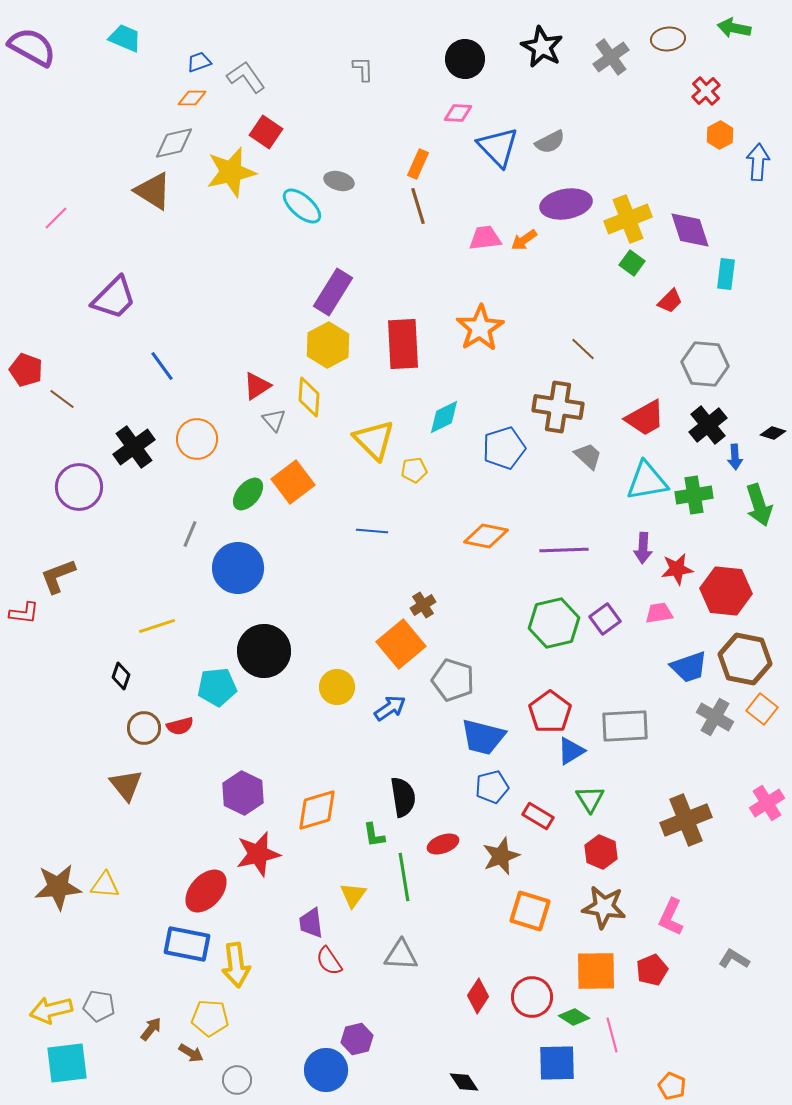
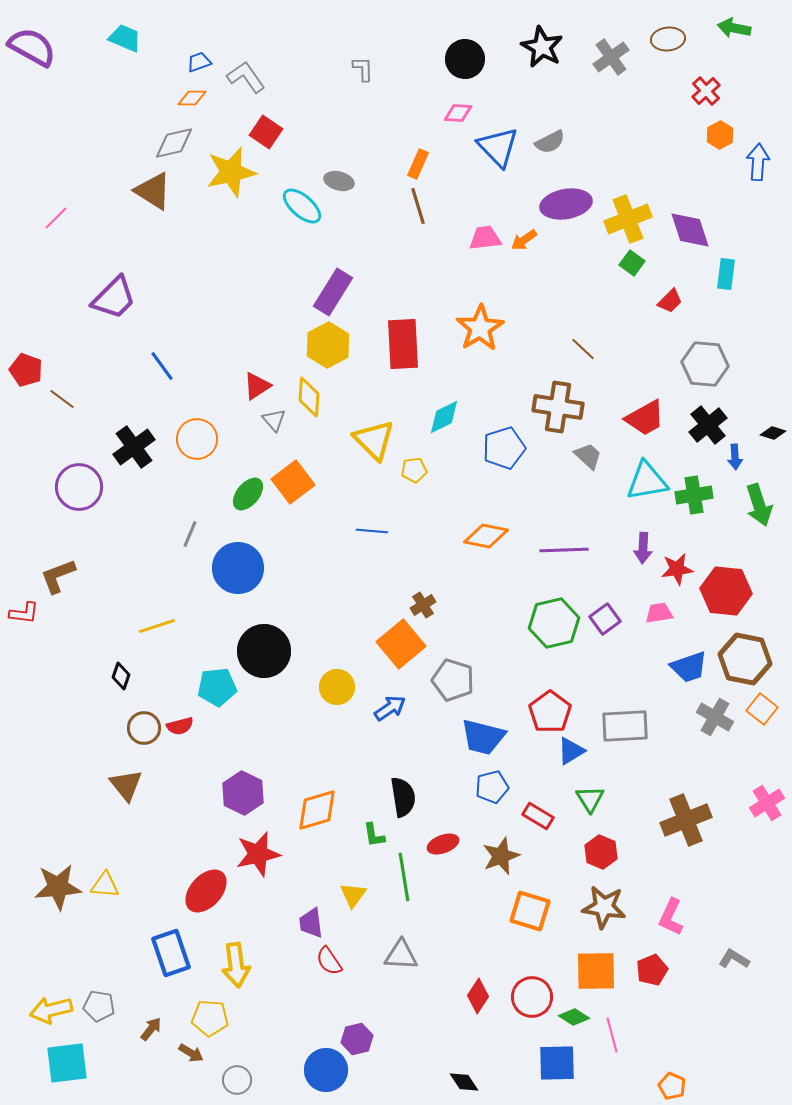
blue rectangle at (187, 944): moved 16 px left, 9 px down; rotated 60 degrees clockwise
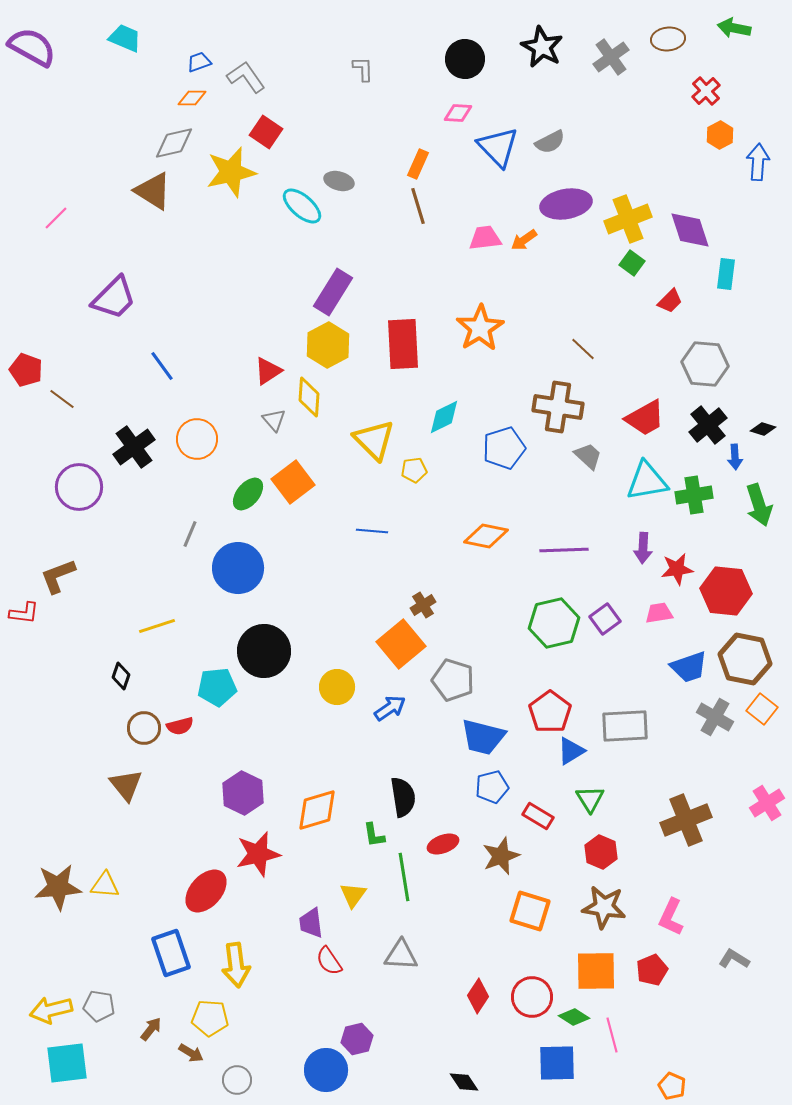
red triangle at (257, 386): moved 11 px right, 15 px up
black diamond at (773, 433): moved 10 px left, 4 px up
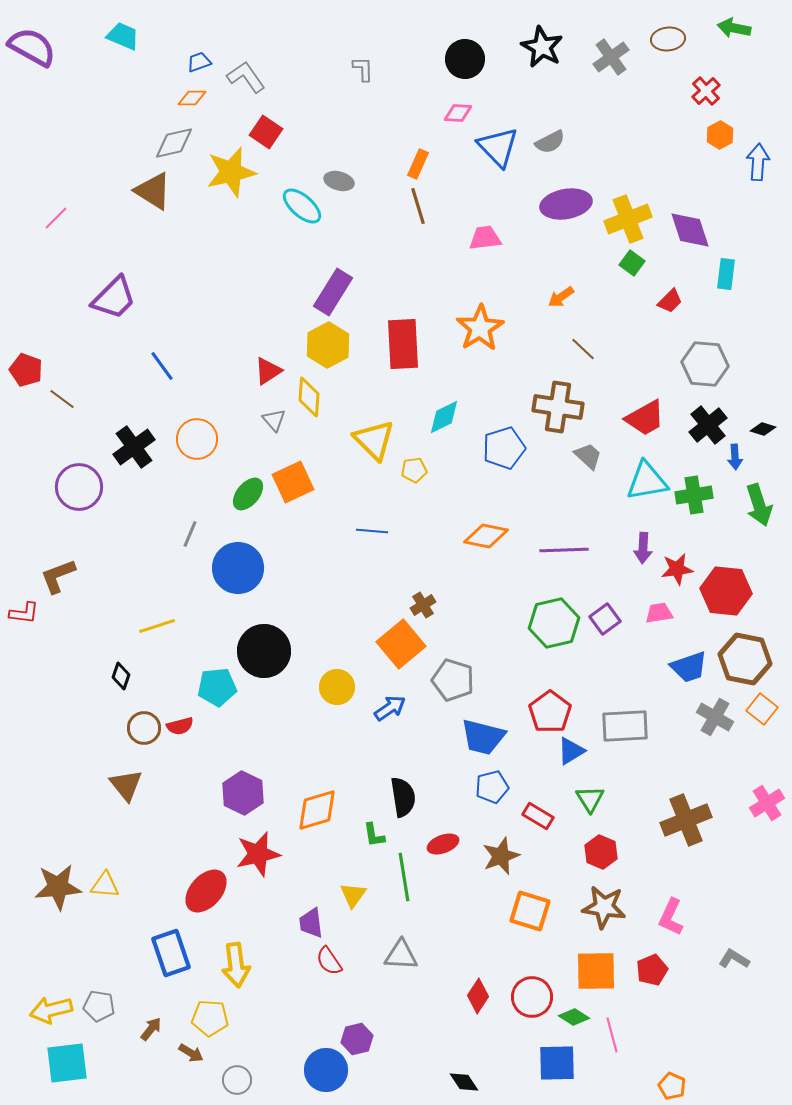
cyan trapezoid at (125, 38): moved 2 px left, 2 px up
orange arrow at (524, 240): moved 37 px right, 57 px down
orange square at (293, 482): rotated 12 degrees clockwise
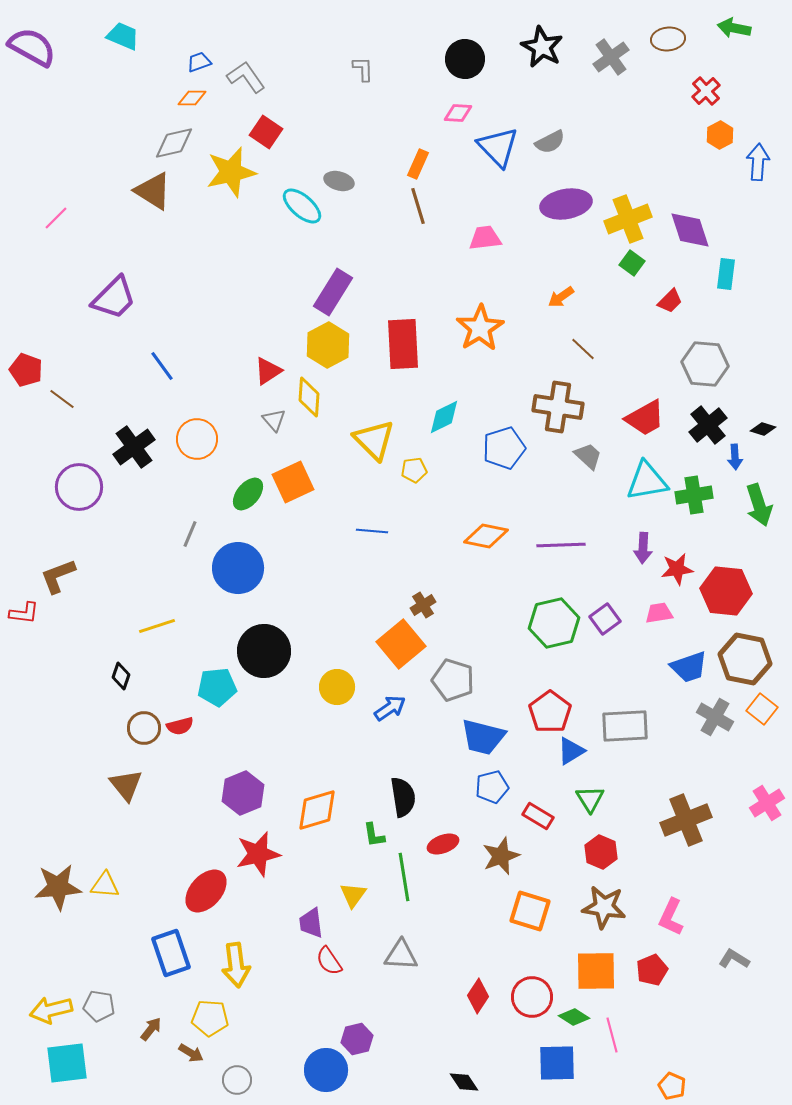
purple line at (564, 550): moved 3 px left, 5 px up
purple hexagon at (243, 793): rotated 12 degrees clockwise
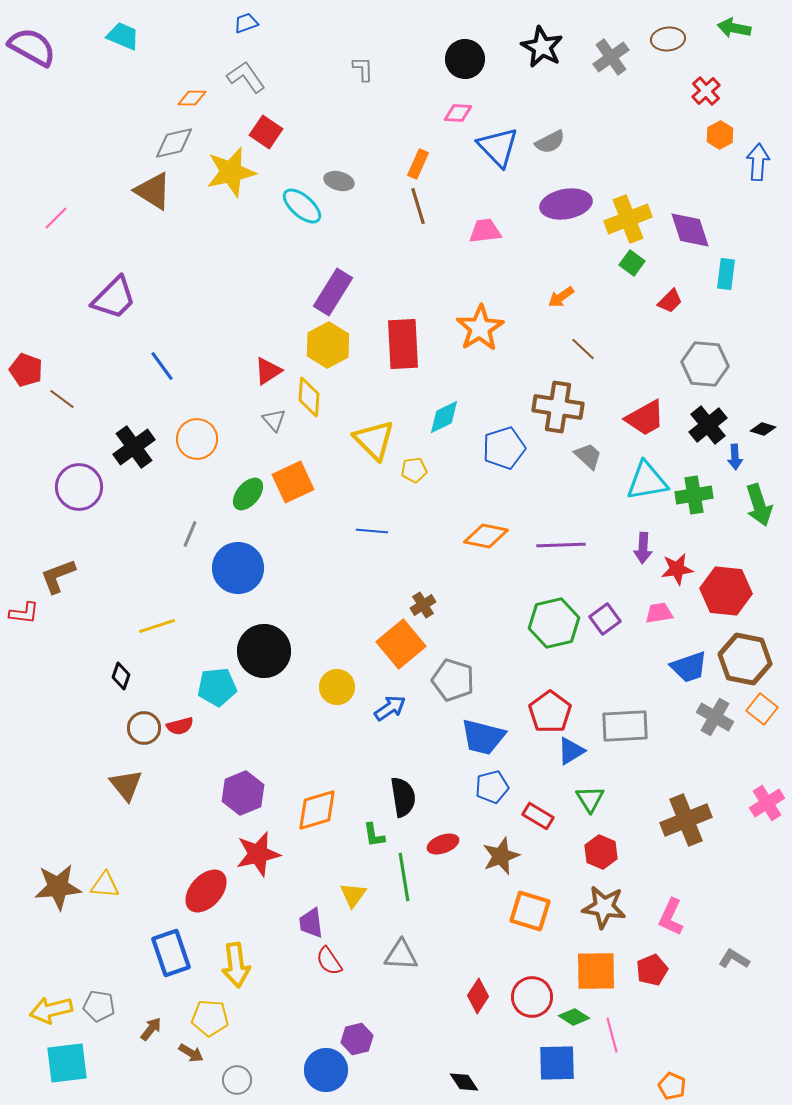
blue trapezoid at (199, 62): moved 47 px right, 39 px up
pink trapezoid at (485, 238): moved 7 px up
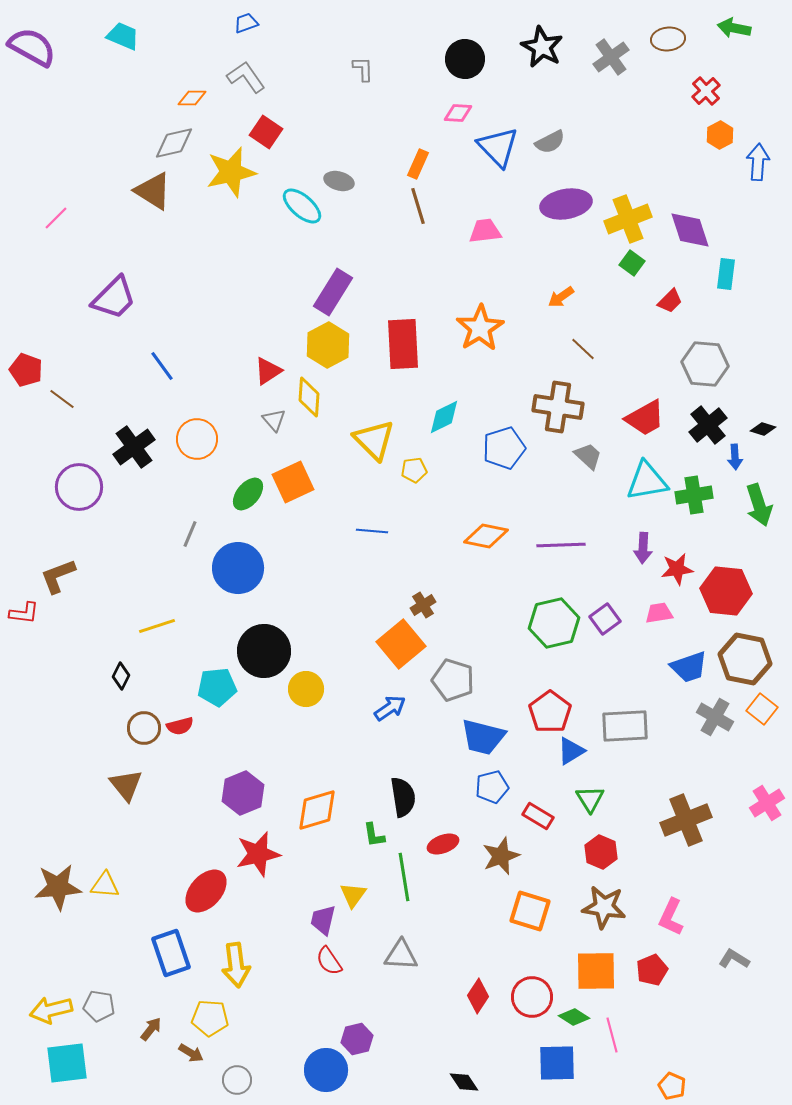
black diamond at (121, 676): rotated 8 degrees clockwise
yellow circle at (337, 687): moved 31 px left, 2 px down
purple trapezoid at (311, 923): moved 12 px right, 3 px up; rotated 20 degrees clockwise
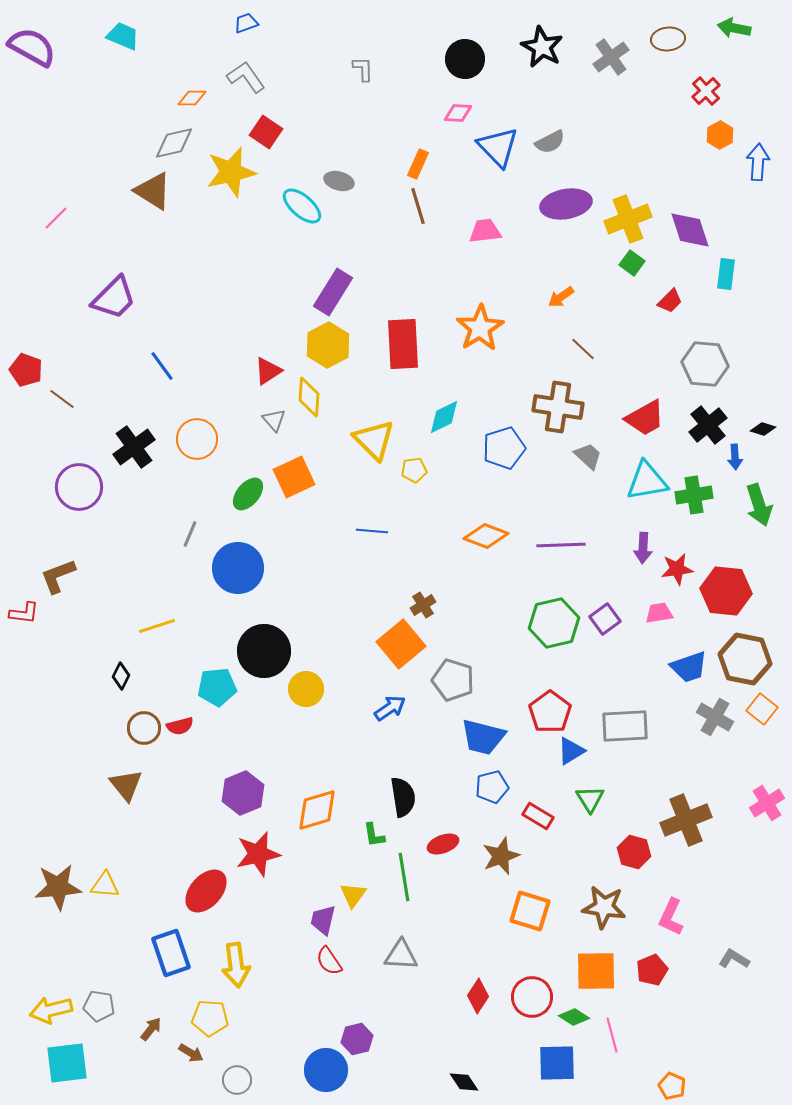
orange square at (293, 482): moved 1 px right, 5 px up
orange diamond at (486, 536): rotated 9 degrees clockwise
red hexagon at (601, 852): moved 33 px right; rotated 8 degrees counterclockwise
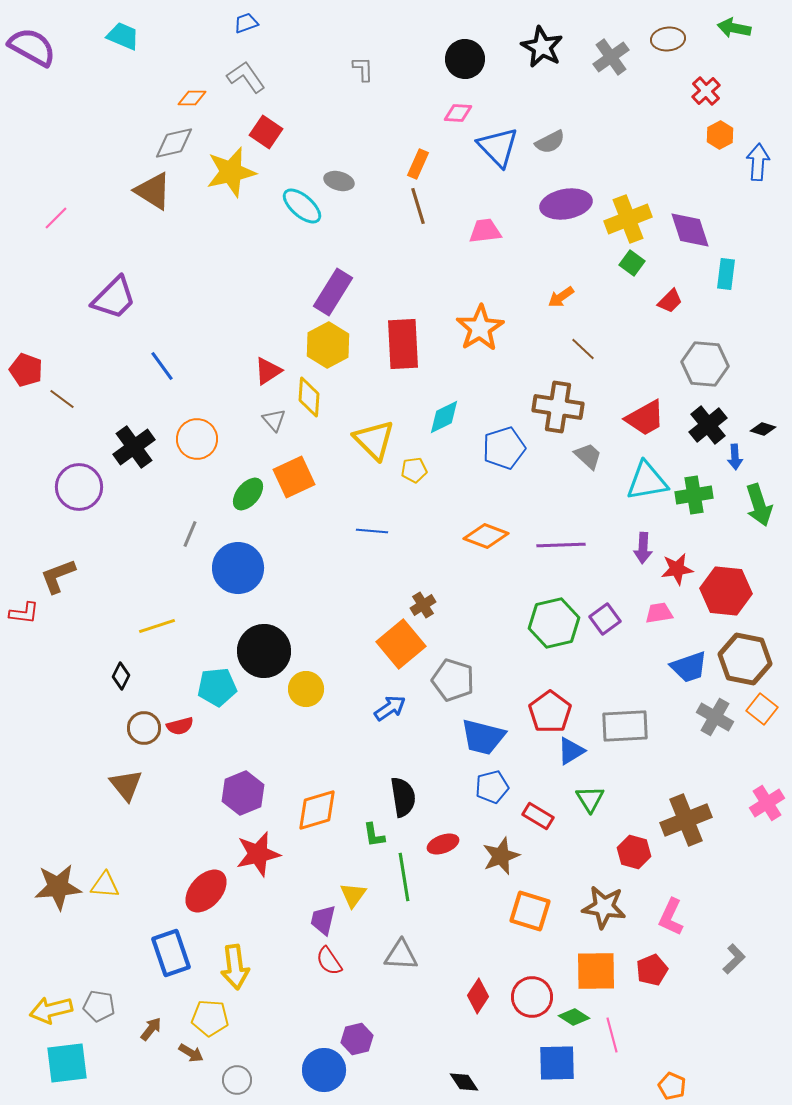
gray L-shape at (734, 959): rotated 104 degrees clockwise
yellow arrow at (236, 965): moved 1 px left, 2 px down
blue circle at (326, 1070): moved 2 px left
